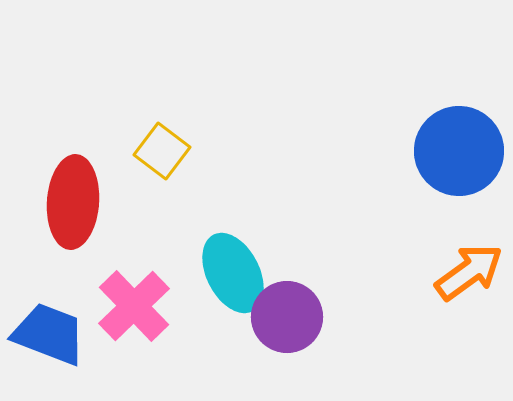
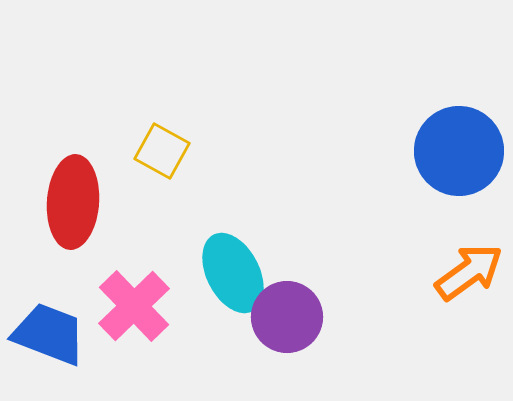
yellow square: rotated 8 degrees counterclockwise
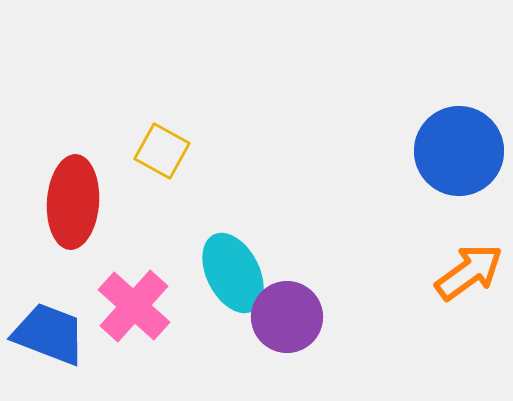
pink cross: rotated 4 degrees counterclockwise
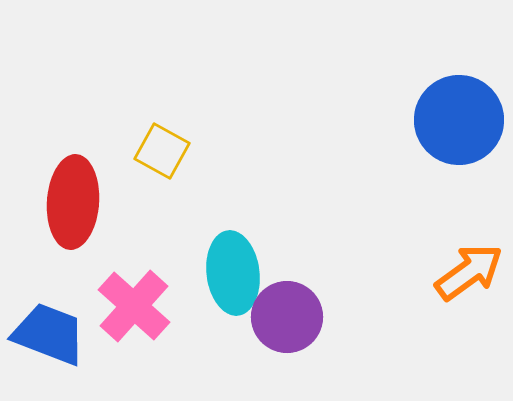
blue circle: moved 31 px up
cyan ellipse: rotated 20 degrees clockwise
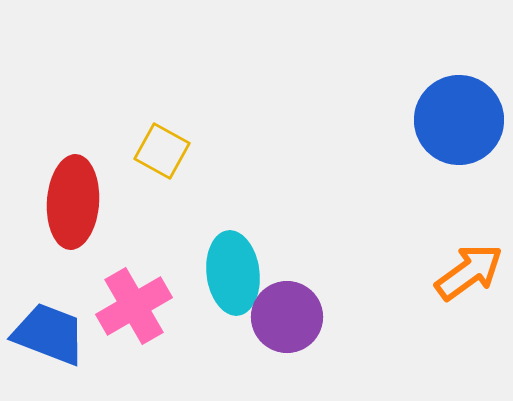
pink cross: rotated 18 degrees clockwise
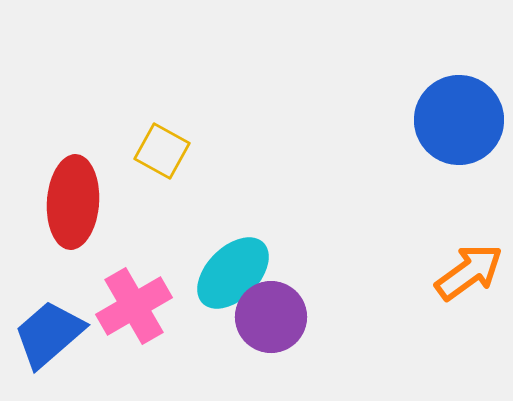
cyan ellipse: rotated 52 degrees clockwise
purple circle: moved 16 px left
blue trapezoid: rotated 62 degrees counterclockwise
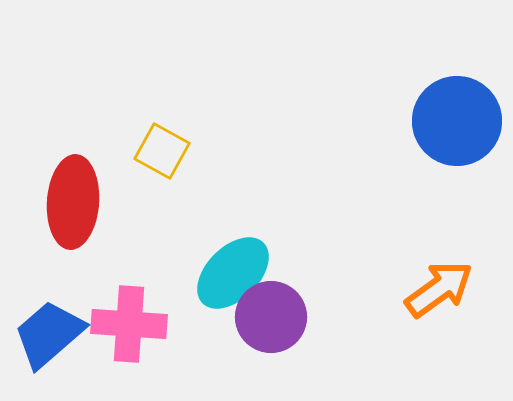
blue circle: moved 2 px left, 1 px down
orange arrow: moved 30 px left, 17 px down
pink cross: moved 5 px left, 18 px down; rotated 34 degrees clockwise
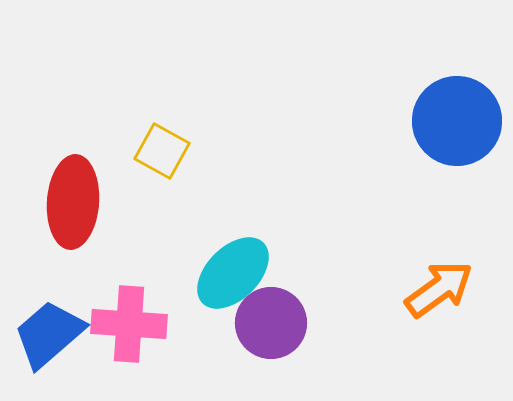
purple circle: moved 6 px down
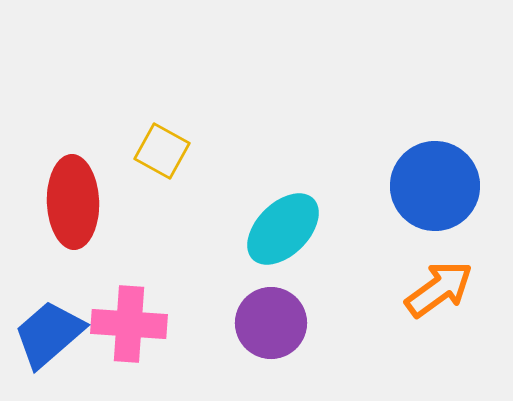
blue circle: moved 22 px left, 65 px down
red ellipse: rotated 6 degrees counterclockwise
cyan ellipse: moved 50 px right, 44 px up
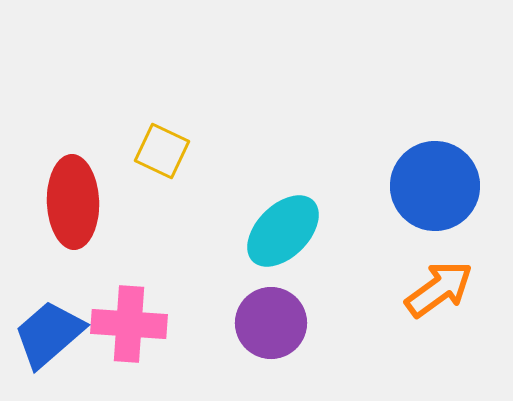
yellow square: rotated 4 degrees counterclockwise
cyan ellipse: moved 2 px down
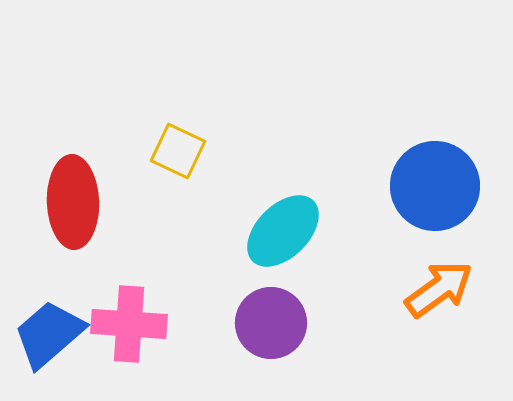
yellow square: moved 16 px right
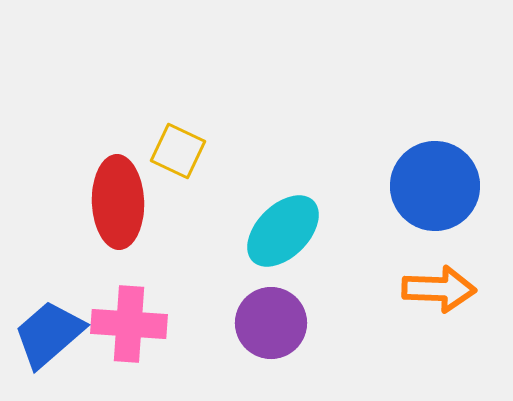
red ellipse: moved 45 px right
orange arrow: rotated 38 degrees clockwise
